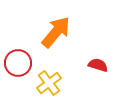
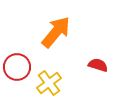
red circle: moved 1 px left, 4 px down
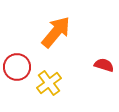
red semicircle: moved 6 px right
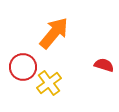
orange arrow: moved 2 px left, 1 px down
red circle: moved 6 px right
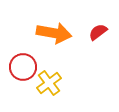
orange arrow: rotated 60 degrees clockwise
red semicircle: moved 6 px left, 33 px up; rotated 54 degrees counterclockwise
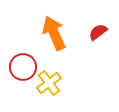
orange arrow: rotated 124 degrees counterclockwise
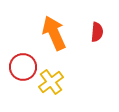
red semicircle: moved 1 px left; rotated 132 degrees clockwise
yellow cross: moved 2 px right, 1 px up
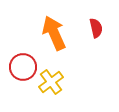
red semicircle: moved 1 px left, 4 px up; rotated 18 degrees counterclockwise
